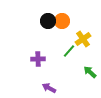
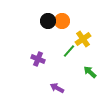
purple cross: rotated 24 degrees clockwise
purple arrow: moved 8 px right
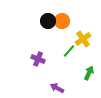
green arrow: moved 1 px left, 1 px down; rotated 72 degrees clockwise
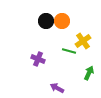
black circle: moved 2 px left
yellow cross: moved 2 px down
green line: rotated 64 degrees clockwise
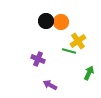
orange circle: moved 1 px left, 1 px down
yellow cross: moved 5 px left
purple arrow: moved 7 px left, 3 px up
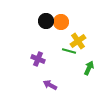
green arrow: moved 5 px up
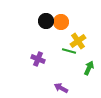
purple arrow: moved 11 px right, 3 px down
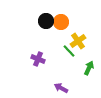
green line: rotated 32 degrees clockwise
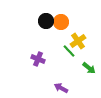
green arrow: rotated 104 degrees clockwise
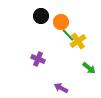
black circle: moved 5 px left, 5 px up
green line: moved 1 px left, 16 px up
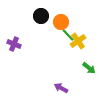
purple cross: moved 24 px left, 15 px up
